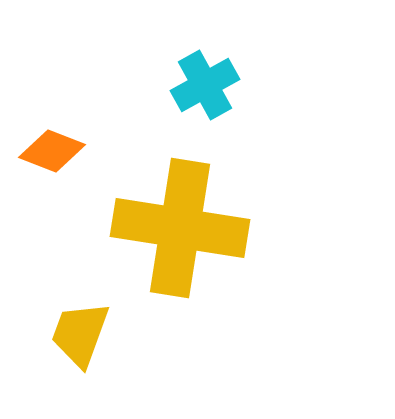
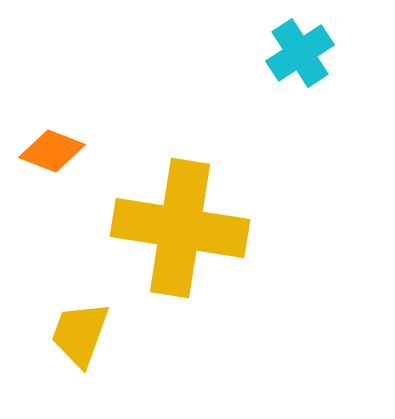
cyan cross: moved 95 px right, 32 px up; rotated 4 degrees counterclockwise
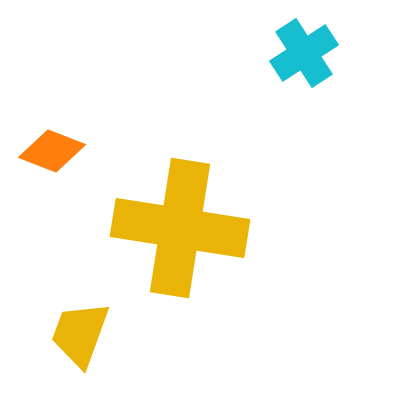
cyan cross: moved 4 px right
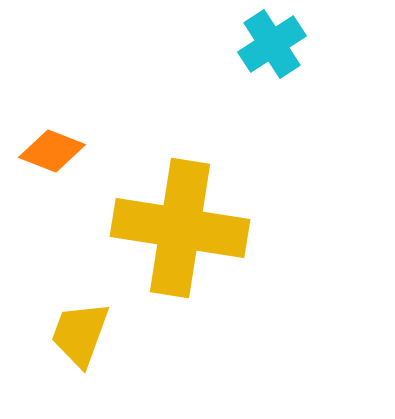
cyan cross: moved 32 px left, 9 px up
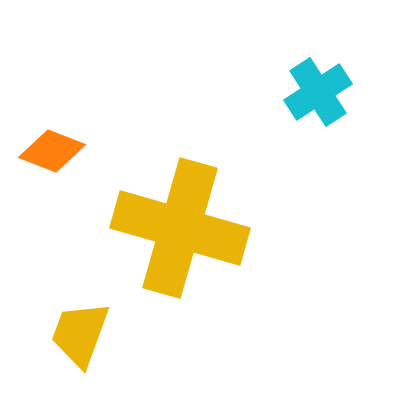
cyan cross: moved 46 px right, 48 px down
yellow cross: rotated 7 degrees clockwise
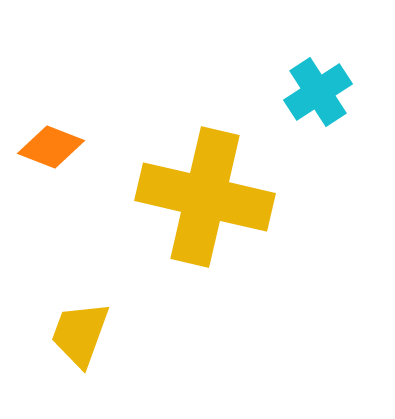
orange diamond: moved 1 px left, 4 px up
yellow cross: moved 25 px right, 31 px up; rotated 3 degrees counterclockwise
